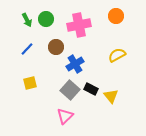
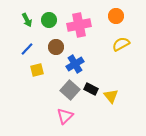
green circle: moved 3 px right, 1 px down
yellow semicircle: moved 4 px right, 11 px up
yellow square: moved 7 px right, 13 px up
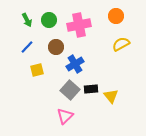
blue line: moved 2 px up
black rectangle: rotated 32 degrees counterclockwise
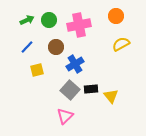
green arrow: rotated 88 degrees counterclockwise
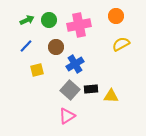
blue line: moved 1 px left, 1 px up
yellow triangle: rotated 49 degrees counterclockwise
pink triangle: moved 2 px right; rotated 12 degrees clockwise
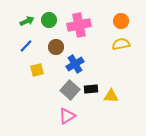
orange circle: moved 5 px right, 5 px down
green arrow: moved 1 px down
yellow semicircle: rotated 18 degrees clockwise
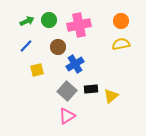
brown circle: moved 2 px right
gray square: moved 3 px left, 1 px down
yellow triangle: rotated 42 degrees counterclockwise
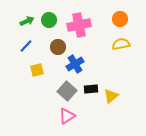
orange circle: moved 1 px left, 2 px up
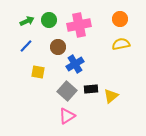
yellow square: moved 1 px right, 2 px down; rotated 24 degrees clockwise
